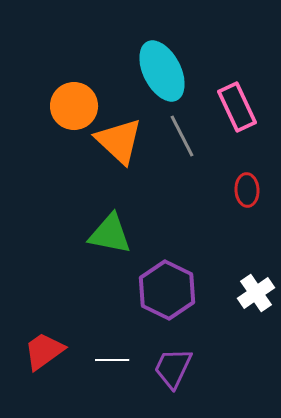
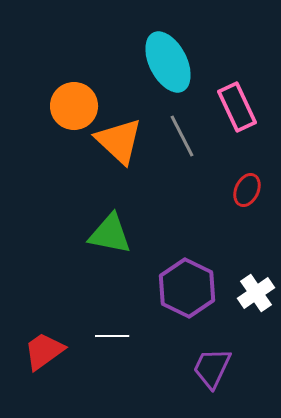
cyan ellipse: moved 6 px right, 9 px up
red ellipse: rotated 28 degrees clockwise
purple hexagon: moved 20 px right, 2 px up
white line: moved 24 px up
purple trapezoid: moved 39 px right
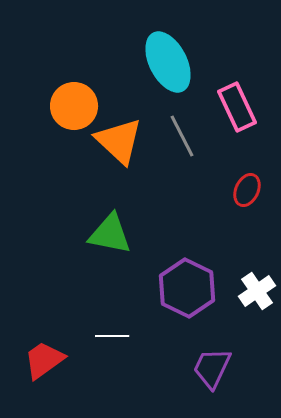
white cross: moved 1 px right, 2 px up
red trapezoid: moved 9 px down
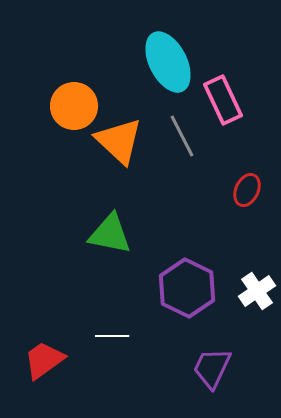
pink rectangle: moved 14 px left, 7 px up
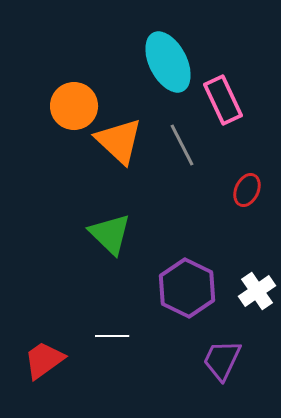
gray line: moved 9 px down
green triangle: rotated 33 degrees clockwise
purple trapezoid: moved 10 px right, 8 px up
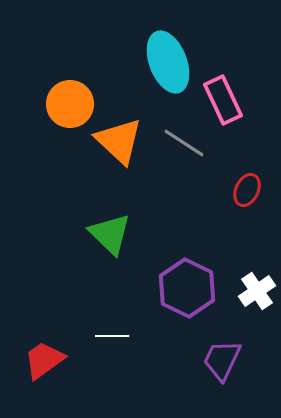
cyan ellipse: rotated 6 degrees clockwise
orange circle: moved 4 px left, 2 px up
gray line: moved 2 px right, 2 px up; rotated 30 degrees counterclockwise
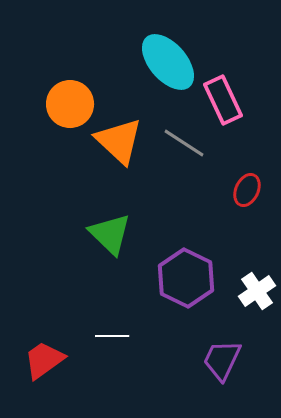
cyan ellipse: rotated 20 degrees counterclockwise
purple hexagon: moved 1 px left, 10 px up
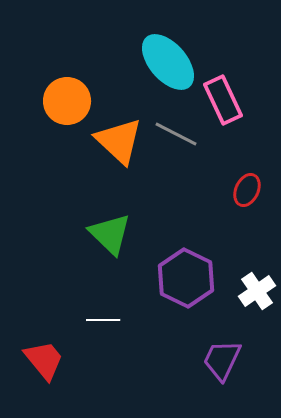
orange circle: moved 3 px left, 3 px up
gray line: moved 8 px left, 9 px up; rotated 6 degrees counterclockwise
white line: moved 9 px left, 16 px up
red trapezoid: rotated 87 degrees clockwise
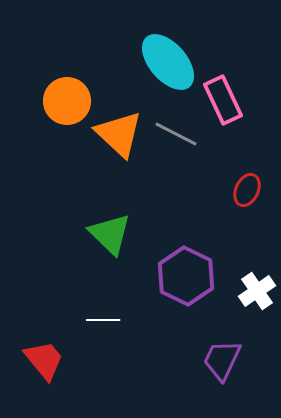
orange triangle: moved 7 px up
purple hexagon: moved 2 px up
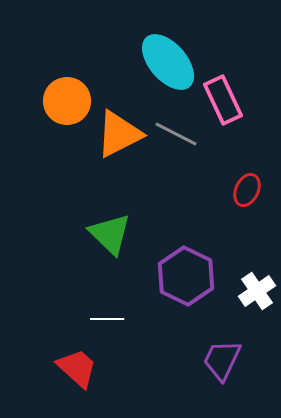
orange triangle: rotated 50 degrees clockwise
white line: moved 4 px right, 1 px up
red trapezoid: moved 33 px right, 8 px down; rotated 9 degrees counterclockwise
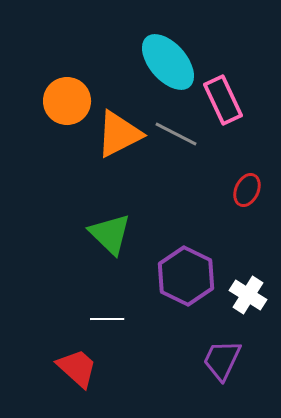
white cross: moved 9 px left, 4 px down; rotated 24 degrees counterclockwise
